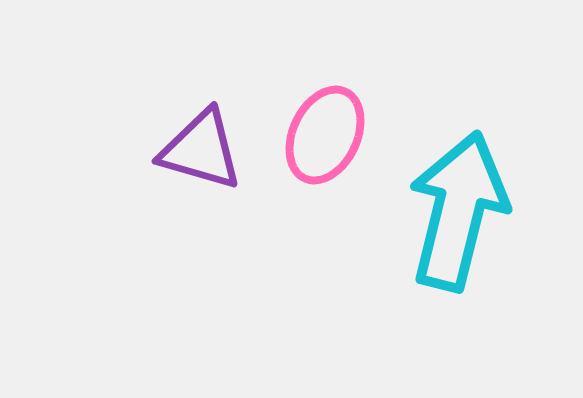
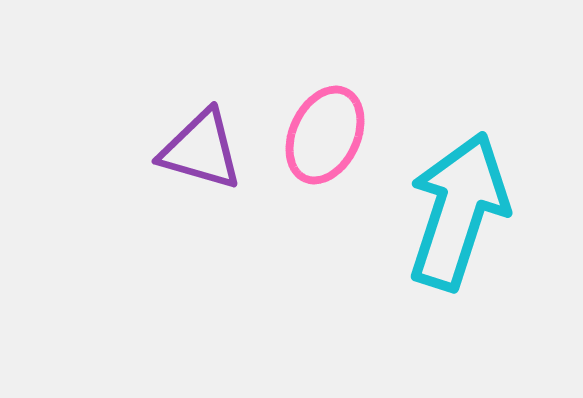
cyan arrow: rotated 4 degrees clockwise
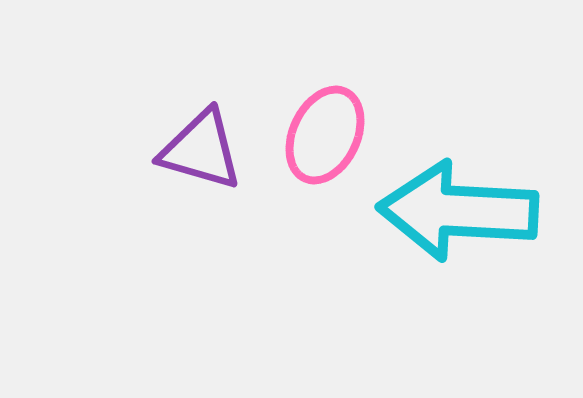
cyan arrow: rotated 105 degrees counterclockwise
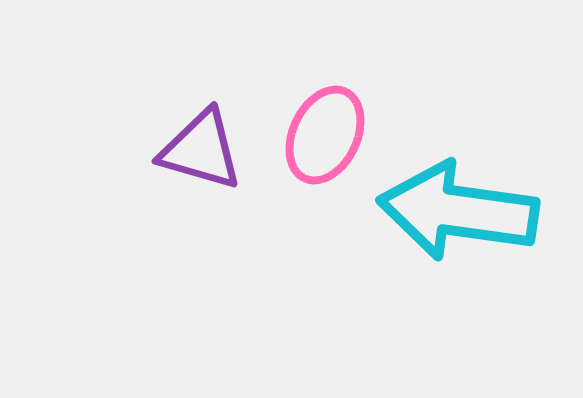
cyan arrow: rotated 5 degrees clockwise
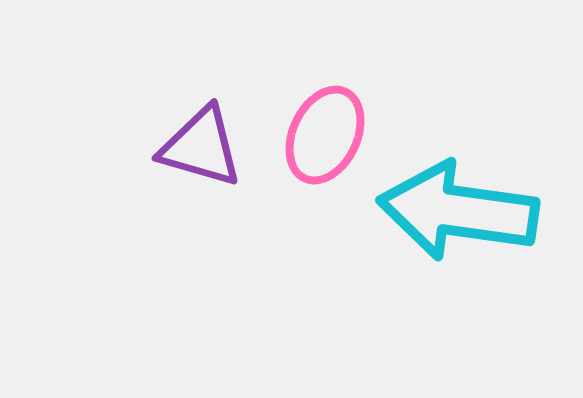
purple triangle: moved 3 px up
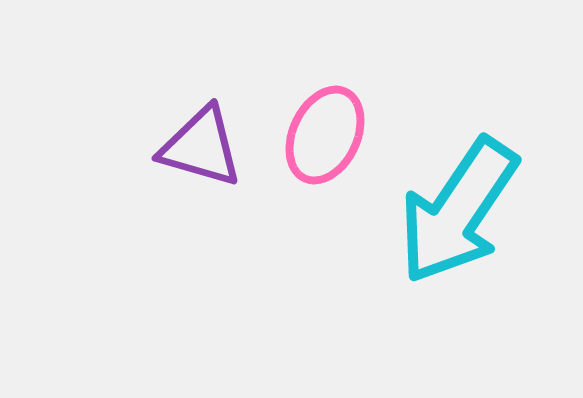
cyan arrow: rotated 64 degrees counterclockwise
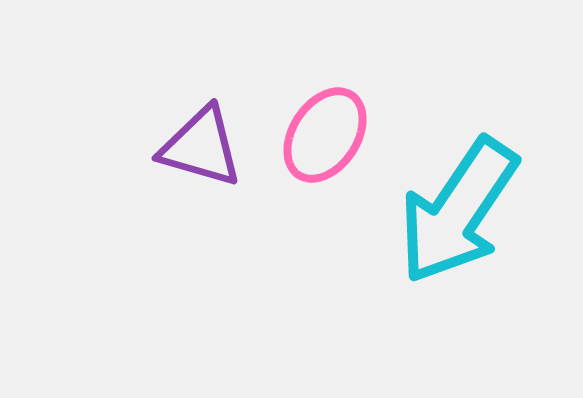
pink ellipse: rotated 8 degrees clockwise
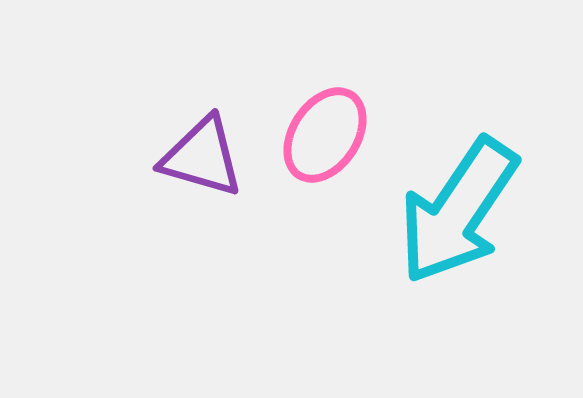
purple triangle: moved 1 px right, 10 px down
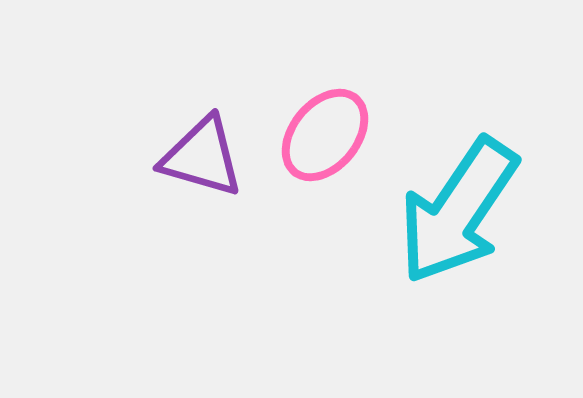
pink ellipse: rotated 6 degrees clockwise
